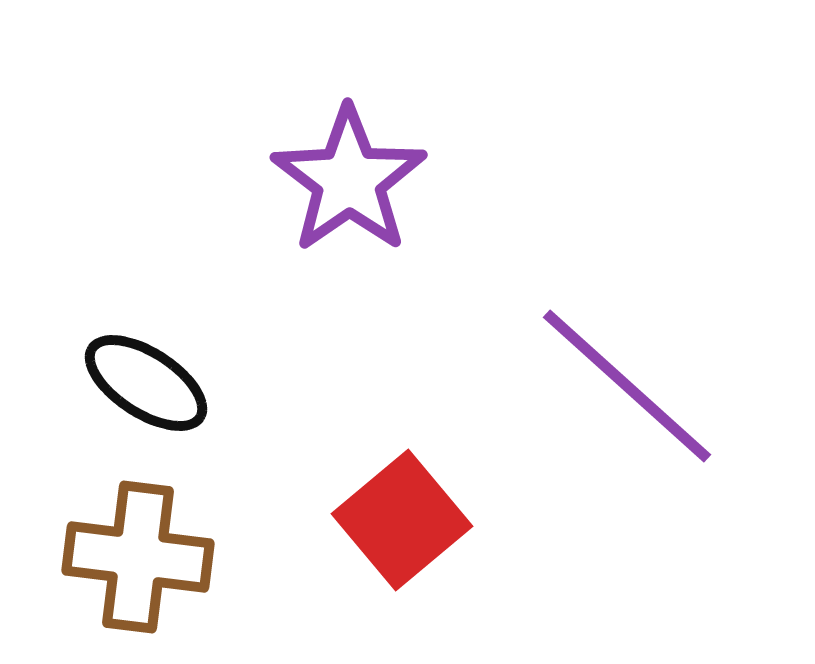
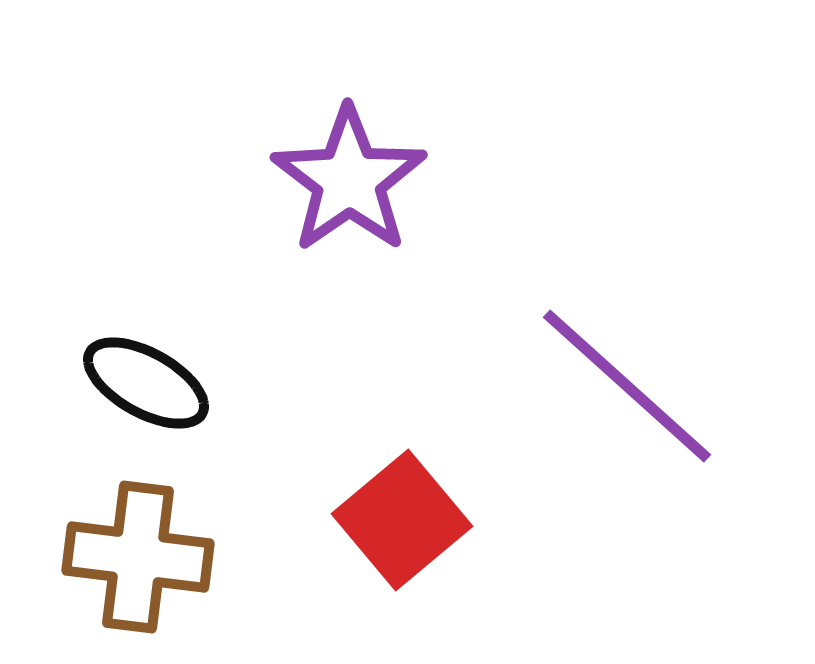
black ellipse: rotated 4 degrees counterclockwise
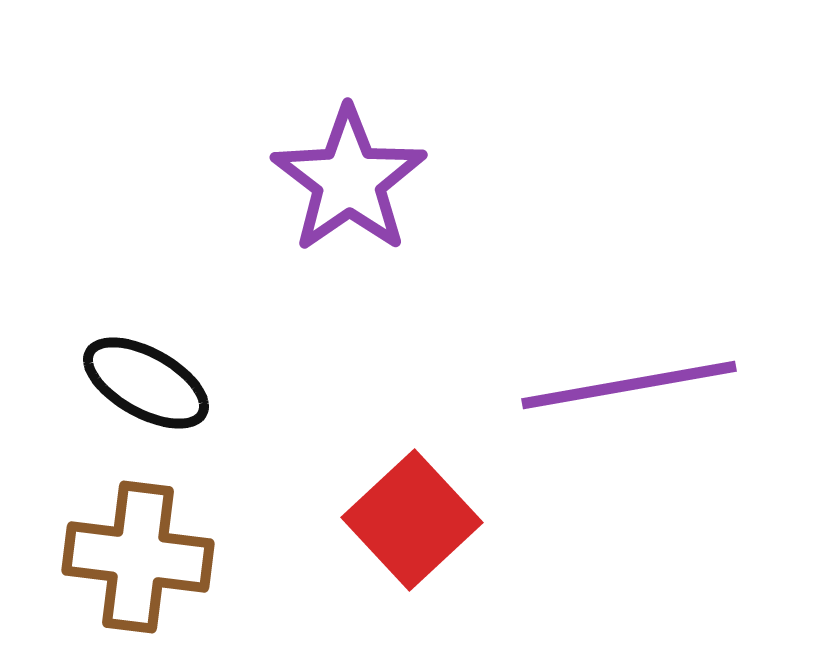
purple line: moved 2 px right, 1 px up; rotated 52 degrees counterclockwise
red square: moved 10 px right; rotated 3 degrees counterclockwise
